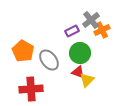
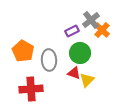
orange cross: rotated 21 degrees counterclockwise
gray ellipse: rotated 35 degrees clockwise
red triangle: moved 4 px left, 1 px down
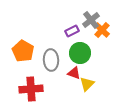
gray ellipse: moved 2 px right
yellow triangle: moved 4 px down
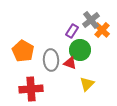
purple rectangle: rotated 32 degrees counterclockwise
green circle: moved 3 px up
red triangle: moved 4 px left, 10 px up
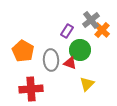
purple rectangle: moved 5 px left
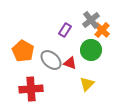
purple rectangle: moved 2 px left, 1 px up
green circle: moved 11 px right
gray ellipse: rotated 45 degrees counterclockwise
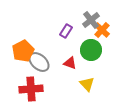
purple rectangle: moved 1 px right, 1 px down
orange pentagon: rotated 15 degrees clockwise
gray ellipse: moved 12 px left, 2 px down
yellow triangle: rotated 28 degrees counterclockwise
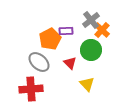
purple rectangle: rotated 56 degrees clockwise
orange pentagon: moved 27 px right, 12 px up
red triangle: rotated 24 degrees clockwise
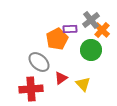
purple rectangle: moved 4 px right, 2 px up
orange pentagon: moved 7 px right
red triangle: moved 9 px left, 15 px down; rotated 40 degrees clockwise
yellow triangle: moved 4 px left
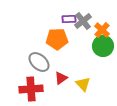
gray cross: moved 8 px left, 1 px down
purple rectangle: moved 1 px left, 10 px up
orange pentagon: rotated 25 degrees clockwise
green circle: moved 12 px right, 4 px up
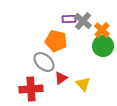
gray cross: rotated 12 degrees counterclockwise
orange pentagon: moved 1 px left, 2 px down; rotated 15 degrees clockwise
gray ellipse: moved 5 px right
